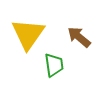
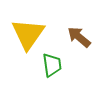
green trapezoid: moved 2 px left
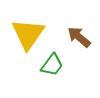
green trapezoid: rotated 45 degrees clockwise
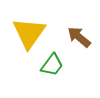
yellow triangle: moved 1 px right, 1 px up
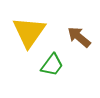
yellow triangle: moved 1 px up
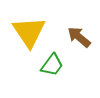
yellow triangle: rotated 9 degrees counterclockwise
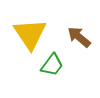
yellow triangle: moved 1 px right, 2 px down
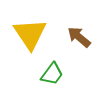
green trapezoid: moved 9 px down
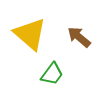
yellow triangle: rotated 15 degrees counterclockwise
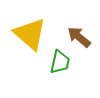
green trapezoid: moved 8 px right, 12 px up; rotated 25 degrees counterclockwise
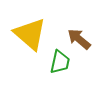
brown arrow: moved 2 px down
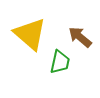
brown arrow: moved 1 px right, 2 px up
